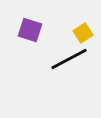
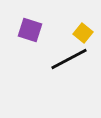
yellow square: rotated 18 degrees counterclockwise
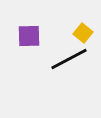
purple square: moved 1 px left, 6 px down; rotated 20 degrees counterclockwise
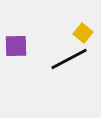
purple square: moved 13 px left, 10 px down
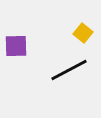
black line: moved 11 px down
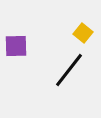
black line: rotated 24 degrees counterclockwise
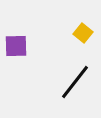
black line: moved 6 px right, 12 px down
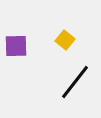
yellow square: moved 18 px left, 7 px down
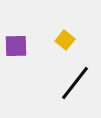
black line: moved 1 px down
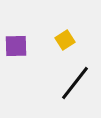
yellow square: rotated 18 degrees clockwise
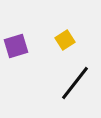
purple square: rotated 15 degrees counterclockwise
